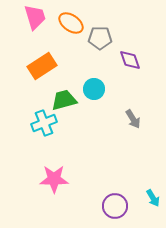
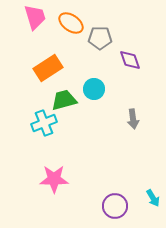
orange rectangle: moved 6 px right, 2 px down
gray arrow: rotated 24 degrees clockwise
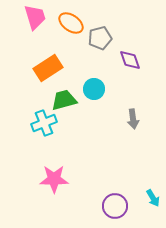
gray pentagon: rotated 15 degrees counterclockwise
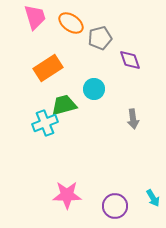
green trapezoid: moved 5 px down
cyan cross: moved 1 px right
pink star: moved 13 px right, 16 px down
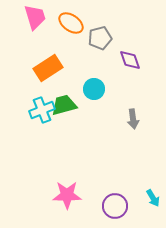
cyan cross: moved 3 px left, 13 px up
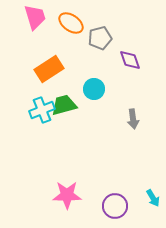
orange rectangle: moved 1 px right, 1 px down
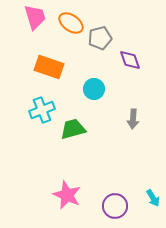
orange rectangle: moved 2 px up; rotated 52 degrees clockwise
green trapezoid: moved 9 px right, 24 px down
gray arrow: rotated 12 degrees clockwise
pink star: rotated 24 degrees clockwise
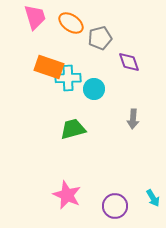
purple diamond: moved 1 px left, 2 px down
cyan cross: moved 26 px right, 32 px up; rotated 20 degrees clockwise
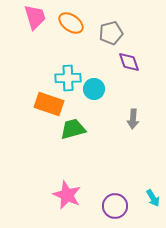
gray pentagon: moved 11 px right, 5 px up
orange rectangle: moved 37 px down
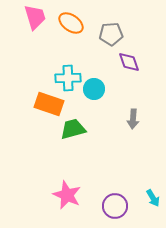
gray pentagon: moved 1 px down; rotated 10 degrees clockwise
